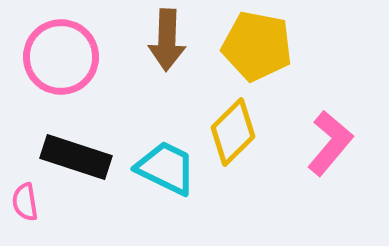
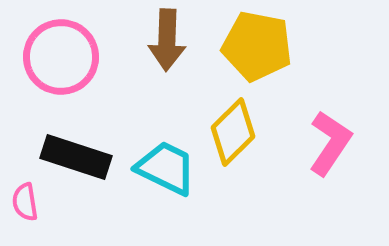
pink L-shape: rotated 6 degrees counterclockwise
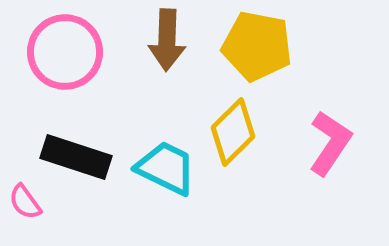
pink circle: moved 4 px right, 5 px up
pink semicircle: rotated 27 degrees counterclockwise
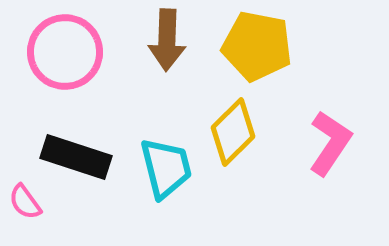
cyan trapezoid: rotated 50 degrees clockwise
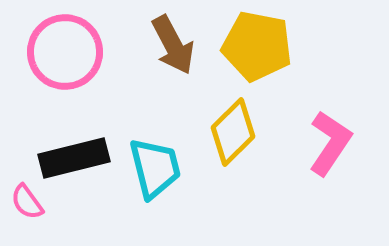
brown arrow: moved 6 px right, 5 px down; rotated 30 degrees counterclockwise
black rectangle: moved 2 px left, 1 px down; rotated 32 degrees counterclockwise
cyan trapezoid: moved 11 px left
pink semicircle: moved 2 px right
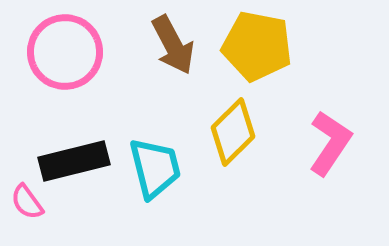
black rectangle: moved 3 px down
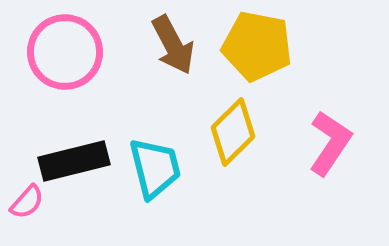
pink semicircle: rotated 102 degrees counterclockwise
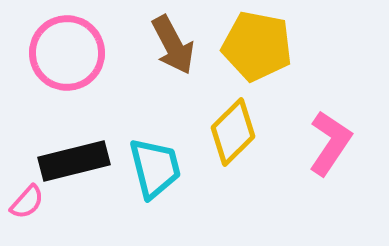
pink circle: moved 2 px right, 1 px down
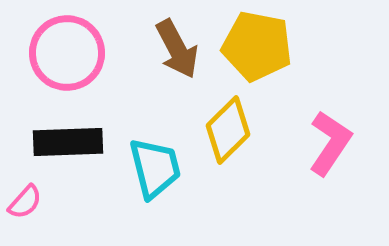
brown arrow: moved 4 px right, 4 px down
yellow diamond: moved 5 px left, 2 px up
black rectangle: moved 6 px left, 19 px up; rotated 12 degrees clockwise
pink semicircle: moved 2 px left
